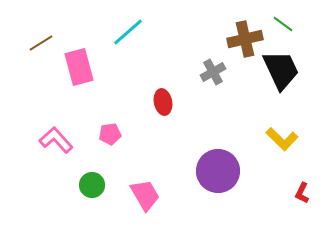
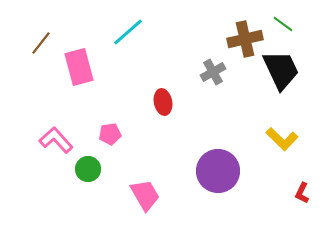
brown line: rotated 20 degrees counterclockwise
green circle: moved 4 px left, 16 px up
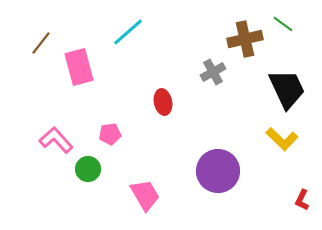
black trapezoid: moved 6 px right, 19 px down
red L-shape: moved 7 px down
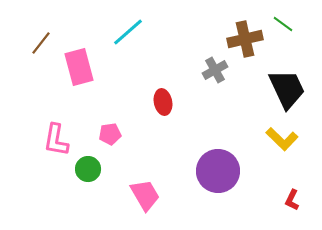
gray cross: moved 2 px right, 2 px up
pink L-shape: rotated 128 degrees counterclockwise
red L-shape: moved 10 px left
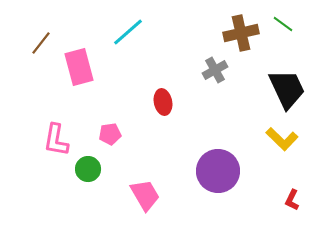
brown cross: moved 4 px left, 6 px up
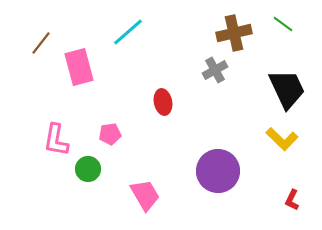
brown cross: moved 7 px left
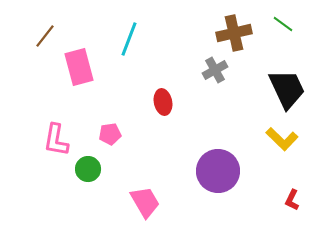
cyan line: moved 1 px right, 7 px down; rotated 28 degrees counterclockwise
brown line: moved 4 px right, 7 px up
pink trapezoid: moved 7 px down
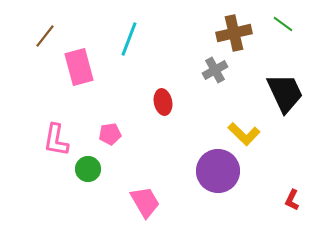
black trapezoid: moved 2 px left, 4 px down
yellow L-shape: moved 38 px left, 5 px up
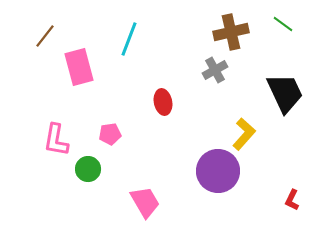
brown cross: moved 3 px left, 1 px up
yellow L-shape: rotated 92 degrees counterclockwise
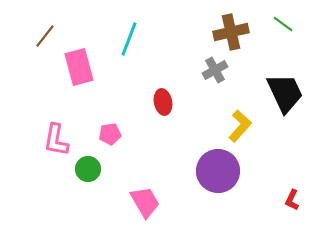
yellow L-shape: moved 4 px left, 8 px up
